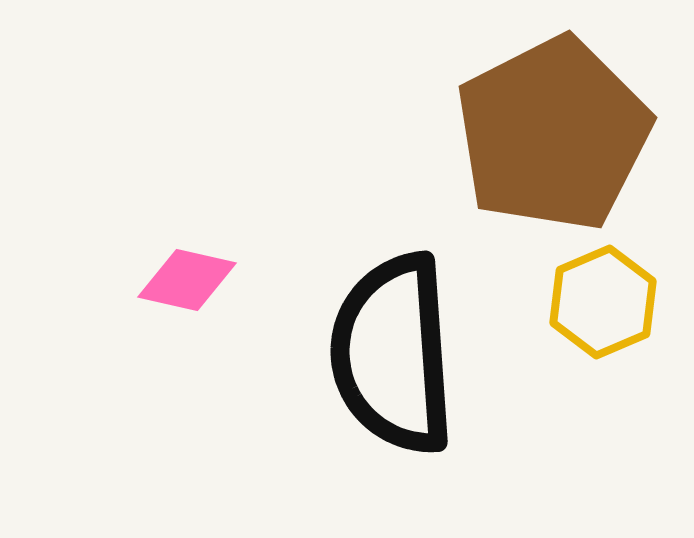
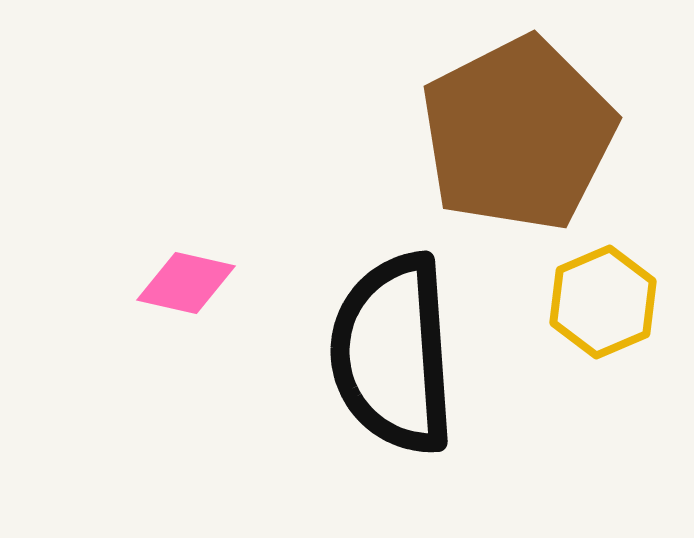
brown pentagon: moved 35 px left
pink diamond: moved 1 px left, 3 px down
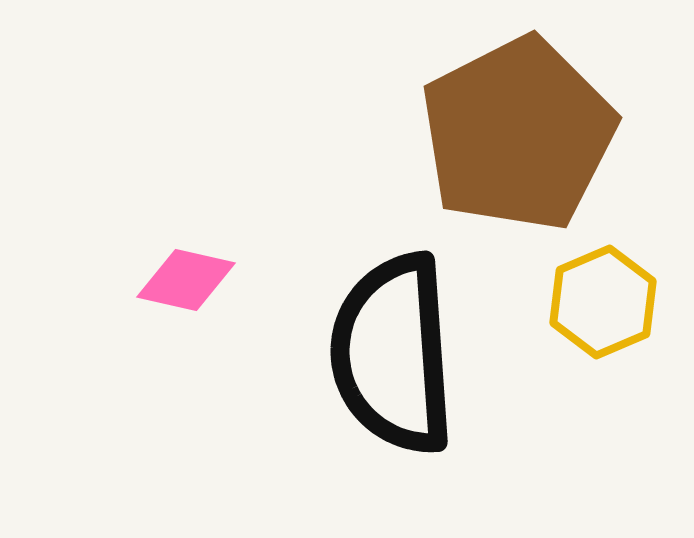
pink diamond: moved 3 px up
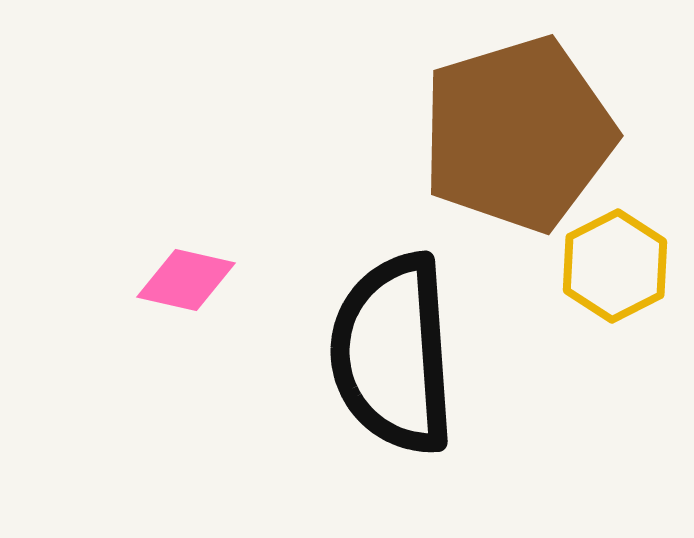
brown pentagon: rotated 10 degrees clockwise
yellow hexagon: moved 12 px right, 36 px up; rotated 4 degrees counterclockwise
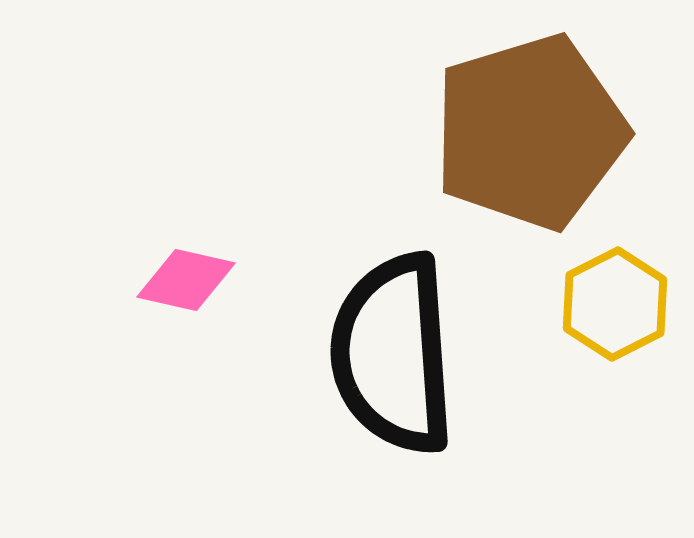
brown pentagon: moved 12 px right, 2 px up
yellow hexagon: moved 38 px down
